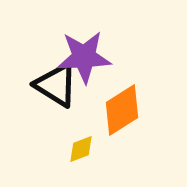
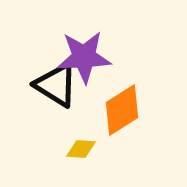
yellow diamond: rotated 24 degrees clockwise
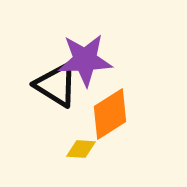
purple star: moved 1 px right, 3 px down
orange diamond: moved 12 px left, 4 px down
